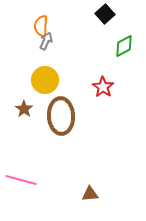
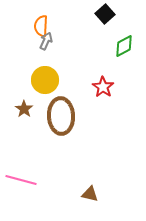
brown triangle: rotated 18 degrees clockwise
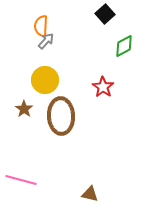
gray arrow: rotated 18 degrees clockwise
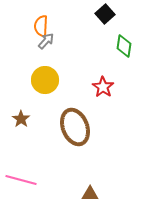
green diamond: rotated 55 degrees counterclockwise
brown star: moved 3 px left, 10 px down
brown ellipse: moved 14 px right, 11 px down; rotated 18 degrees counterclockwise
brown triangle: rotated 12 degrees counterclockwise
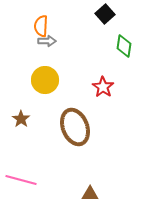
gray arrow: moved 1 px right; rotated 48 degrees clockwise
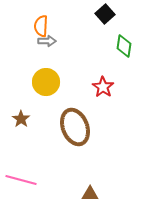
yellow circle: moved 1 px right, 2 px down
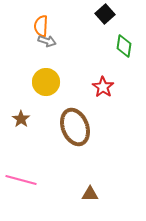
gray arrow: rotated 18 degrees clockwise
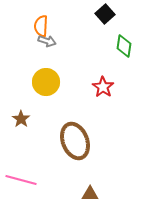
brown ellipse: moved 14 px down
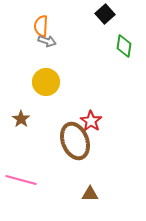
red star: moved 12 px left, 34 px down
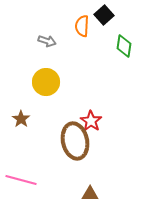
black square: moved 1 px left, 1 px down
orange semicircle: moved 41 px right
brown ellipse: rotated 9 degrees clockwise
